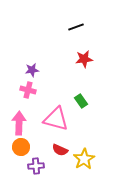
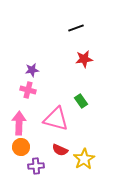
black line: moved 1 px down
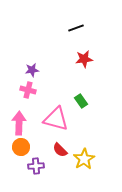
red semicircle: rotated 21 degrees clockwise
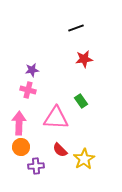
pink triangle: moved 1 px up; rotated 12 degrees counterclockwise
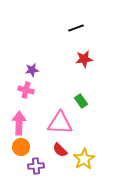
pink cross: moved 2 px left
pink triangle: moved 4 px right, 5 px down
